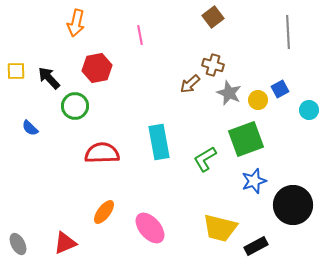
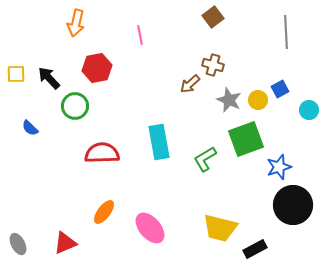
gray line: moved 2 px left
yellow square: moved 3 px down
gray star: moved 7 px down
blue star: moved 25 px right, 14 px up
black rectangle: moved 1 px left, 3 px down
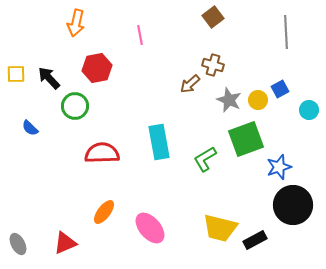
black rectangle: moved 9 px up
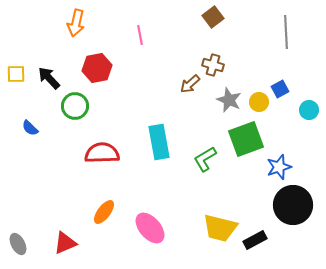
yellow circle: moved 1 px right, 2 px down
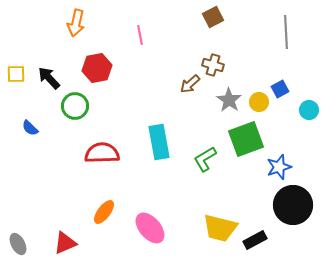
brown square: rotated 10 degrees clockwise
gray star: rotated 10 degrees clockwise
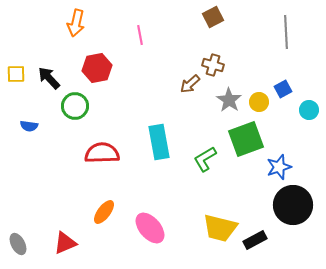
blue square: moved 3 px right
blue semicircle: moved 1 px left, 2 px up; rotated 36 degrees counterclockwise
